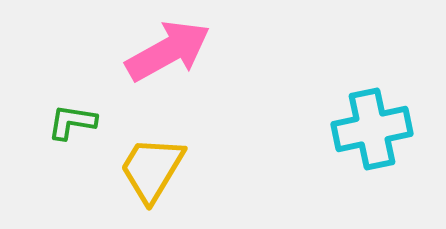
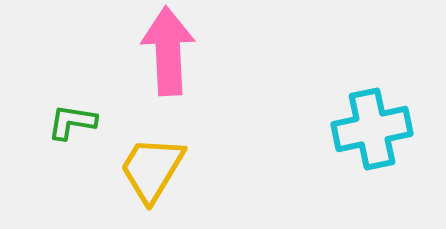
pink arrow: rotated 64 degrees counterclockwise
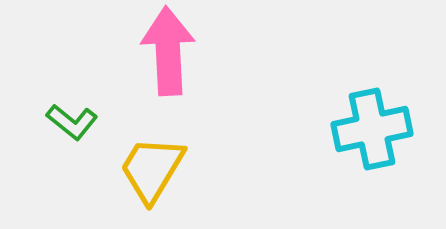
green L-shape: rotated 150 degrees counterclockwise
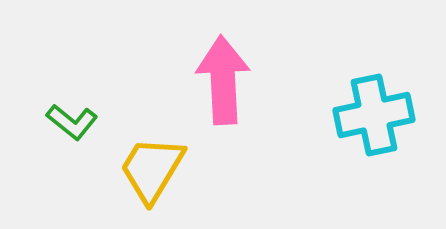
pink arrow: moved 55 px right, 29 px down
cyan cross: moved 2 px right, 14 px up
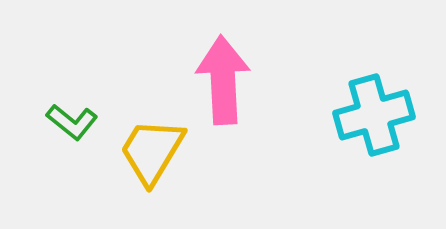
cyan cross: rotated 4 degrees counterclockwise
yellow trapezoid: moved 18 px up
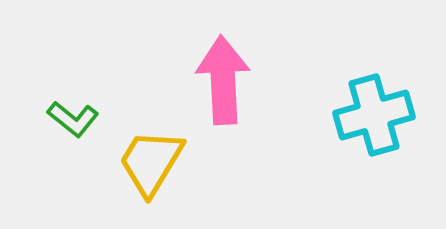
green L-shape: moved 1 px right, 3 px up
yellow trapezoid: moved 1 px left, 11 px down
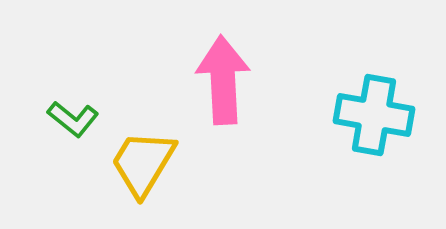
cyan cross: rotated 26 degrees clockwise
yellow trapezoid: moved 8 px left, 1 px down
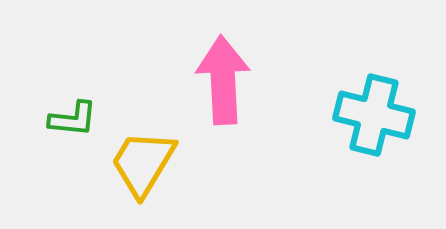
cyan cross: rotated 4 degrees clockwise
green L-shape: rotated 33 degrees counterclockwise
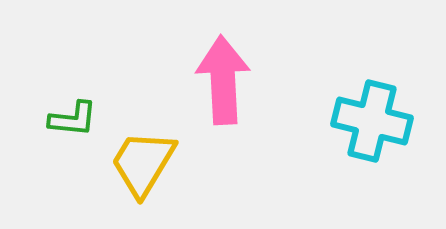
cyan cross: moved 2 px left, 6 px down
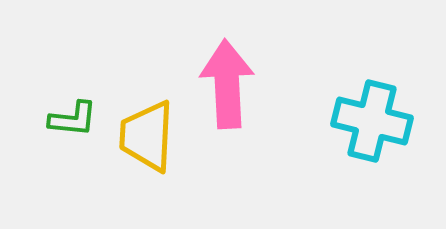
pink arrow: moved 4 px right, 4 px down
yellow trapezoid: moved 4 px right, 27 px up; rotated 28 degrees counterclockwise
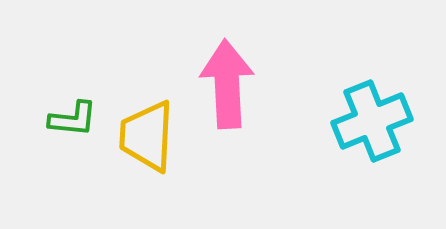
cyan cross: rotated 36 degrees counterclockwise
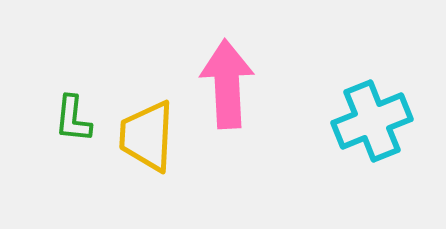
green L-shape: rotated 90 degrees clockwise
